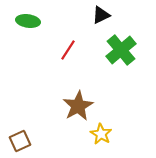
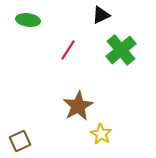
green ellipse: moved 1 px up
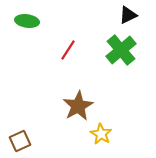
black triangle: moved 27 px right
green ellipse: moved 1 px left, 1 px down
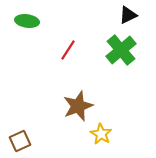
brown star: rotated 8 degrees clockwise
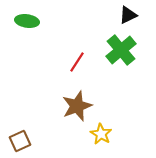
red line: moved 9 px right, 12 px down
brown star: moved 1 px left
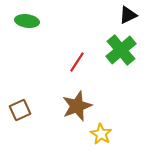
brown square: moved 31 px up
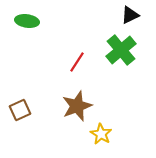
black triangle: moved 2 px right
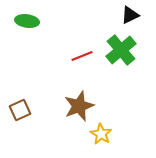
red line: moved 5 px right, 6 px up; rotated 35 degrees clockwise
brown star: moved 2 px right
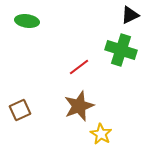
green cross: rotated 32 degrees counterclockwise
red line: moved 3 px left, 11 px down; rotated 15 degrees counterclockwise
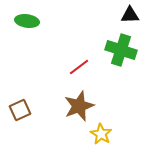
black triangle: rotated 24 degrees clockwise
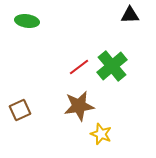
green cross: moved 9 px left, 16 px down; rotated 32 degrees clockwise
brown star: rotated 12 degrees clockwise
yellow star: rotated 10 degrees counterclockwise
